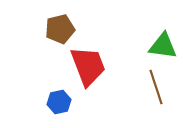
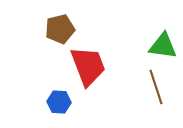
blue hexagon: rotated 15 degrees clockwise
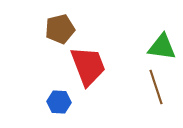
green triangle: moved 1 px left, 1 px down
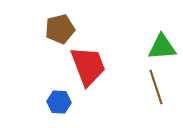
green triangle: rotated 12 degrees counterclockwise
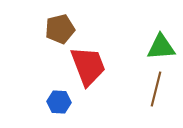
green triangle: moved 1 px left
brown line: moved 2 px down; rotated 32 degrees clockwise
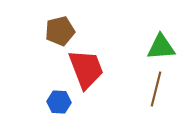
brown pentagon: moved 2 px down
red trapezoid: moved 2 px left, 3 px down
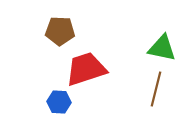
brown pentagon: rotated 16 degrees clockwise
green triangle: moved 1 px right, 1 px down; rotated 16 degrees clockwise
red trapezoid: rotated 87 degrees counterclockwise
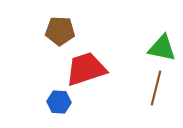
brown line: moved 1 px up
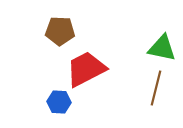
red trapezoid: rotated 9 degrees counterclockwise
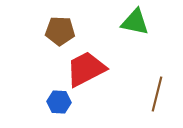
green triangle: moved 27 px left, 26 px up
brown line: moved 1 px right, 6 px down
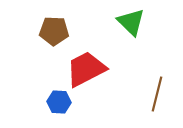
green triangle: moved 4 px left; rotated 32 degrees clockwise
brown pentagon: moved 6 px left
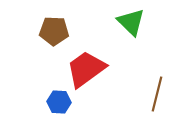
red trapezoid: rotated 9 degrees counterclockwise
